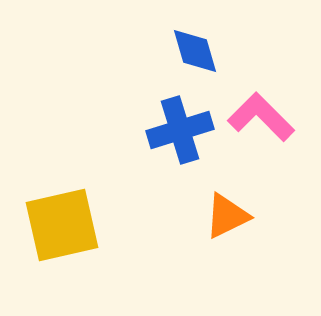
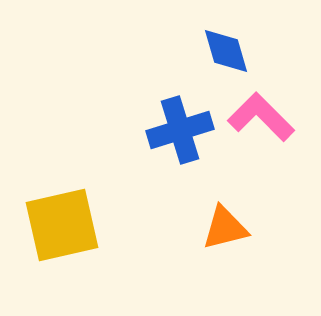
blue diamond: moved 31 px right
orange triangle: moved 2 px left, 12 px down; rotated 12 degrees clockwise
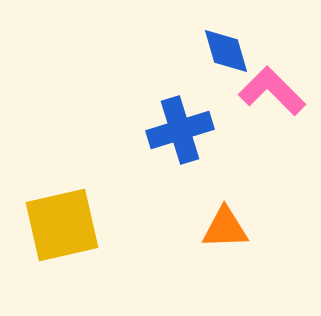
pink L-shape: moved 11 px right, 26 px up
orange triangle: rotated 12 degrees clockwise
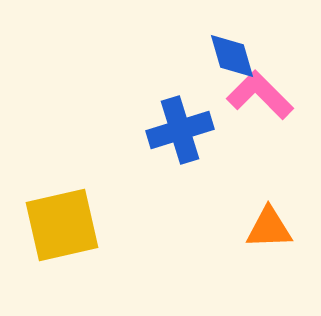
blue diamond: moved 6 px right, 5 px down
pink L-shape: moved 12 px left, 4 px down
orange triangle: moved 44 px right
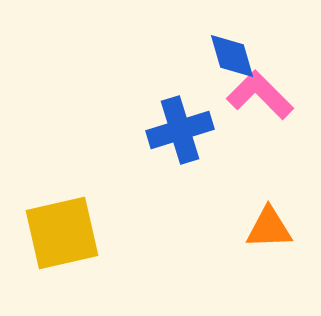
yellow square: moved 8 px down
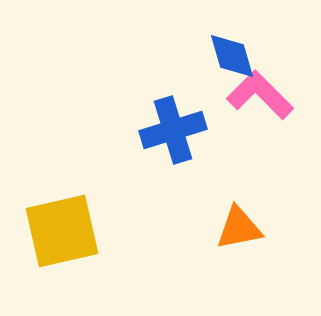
blue cross: moved 7 px left
orange triangle: moved 30 px left; rotated 9 degrees counterclockwise
yellow square: moved 2 px up
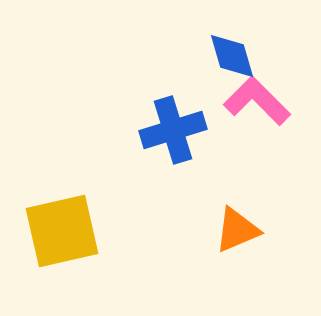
pink L-shape: moved 3 px left, 6 px down
orange triangle: moved 2 px left, 2 px down; rotated 12 degrees counterclockwise
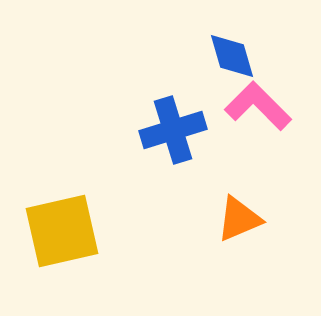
pink L-shape: moved 1 px right, 5 px down
orange triangle: moved 2 px right, 11 px up
